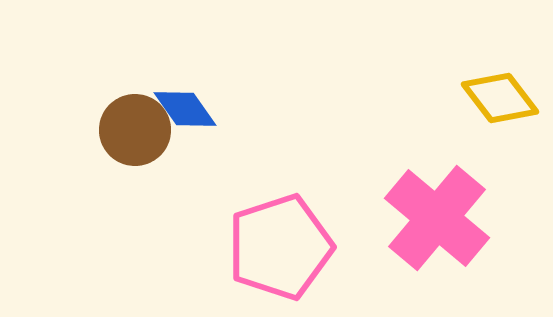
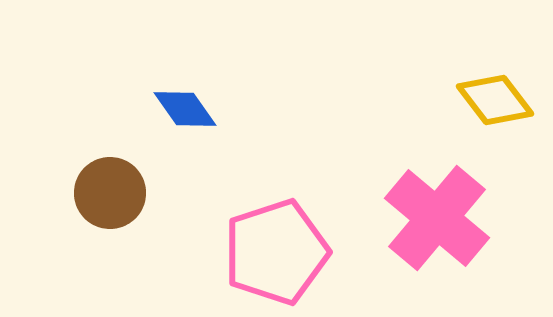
yellow diamond: moved 5 px left, 2 px down
brown circle: moved 25 px left, 63 px down
pink pentagon: moved 4 px left, 5 px down
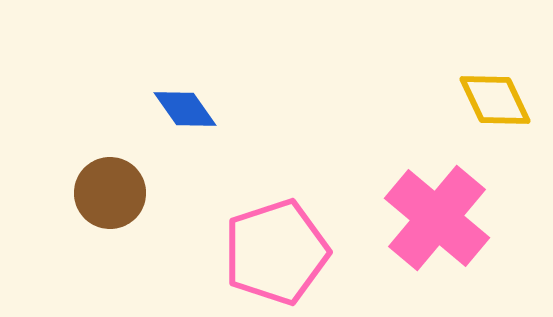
yellow diamond: rotated 12 degrees clockwise
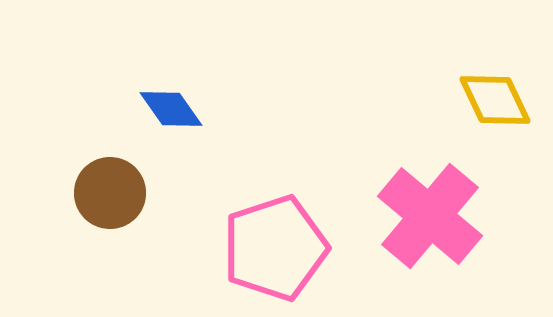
blue diamond: moved 14 px left
pink cross: moved 7 px left, 2 px up
pink pentagon: moved 1 px left, 4 px up
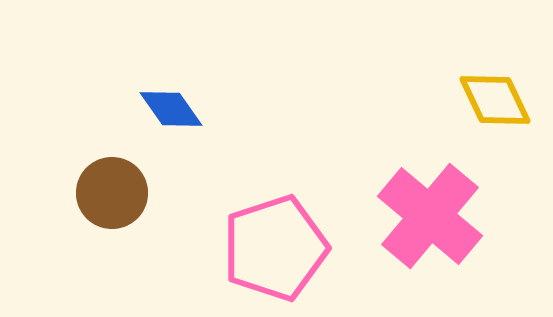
brown circle: moved 2 px right
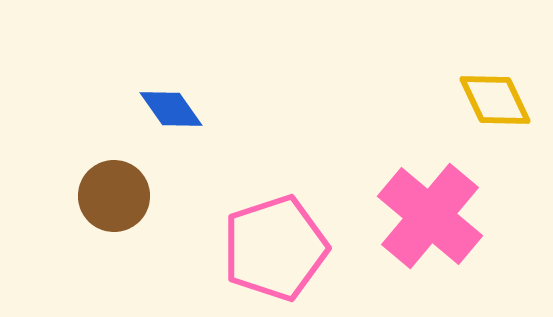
brown circle: moved 2 px right, 3 px down
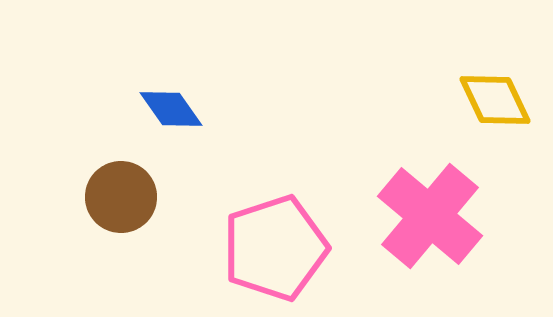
brown circle: moved 7 px right, 1 px down
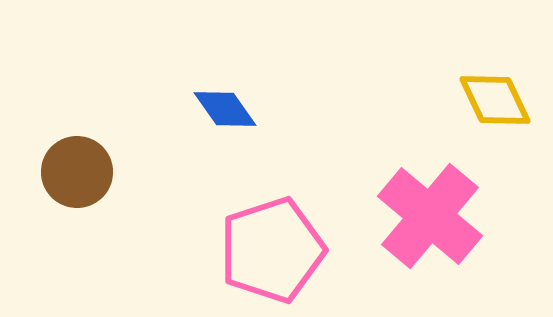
blue diamond: moved 54 px right
brown circle: moved 44 px left, 25 px up
pink pentagon: moved 3 px left, 2 px down
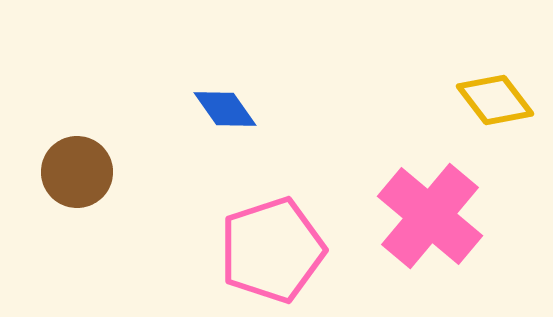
yellow diamond: rotated 12 degrees counterclockwise
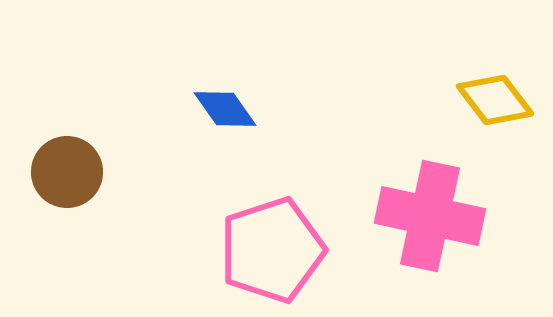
brown circle: moved 10 px left
pink cross: rotated 28 degrees counterclockwise
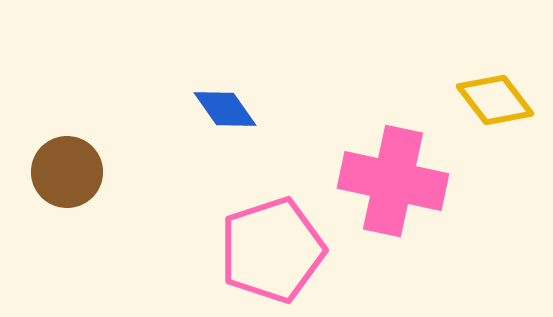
pink cross: moved 37 px left, 35 px up
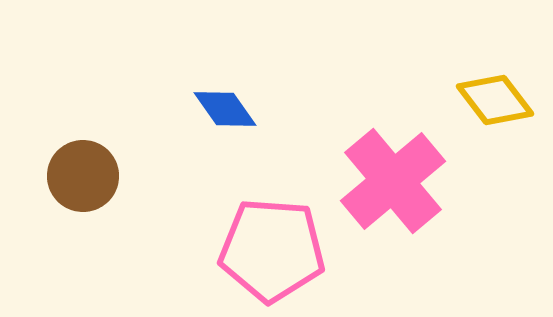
brown circle: moved 16 px right, 4 px down
pink cross: rotated 38 degrees clockwise
pink pentagon: rotated 22 degrees clockwise
